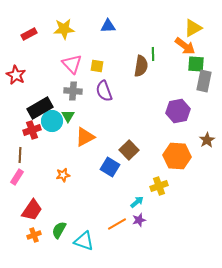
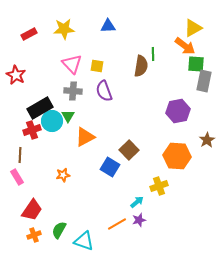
pink rectangle: rotated 63 degrees counterclockwise
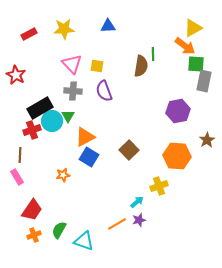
blue square: moved 21 px left, 10 px up
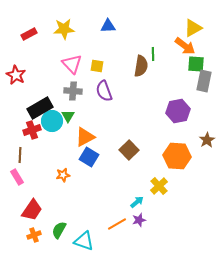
yellow cross: rotated 24 degrees counterclockwise
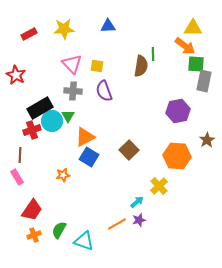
yellow triangle: rotated 30 degrees clockwise
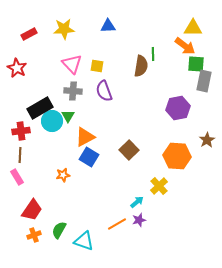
red star: moved 1 px right, 7 px up
purple hexagon: moved 3 px up
red cross: moved 11 px left, 1 px down; rotated 12 degrees clockwise
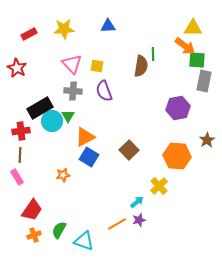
green square: moved 1 px right, 4 px up
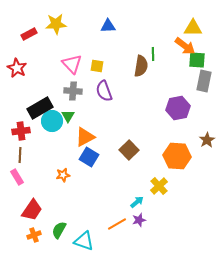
yellow star: moved 8 px left, 5 px up
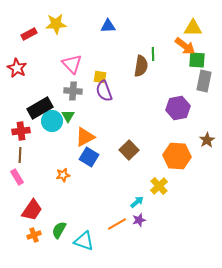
yellow square: moved 3 px right, 11 px down
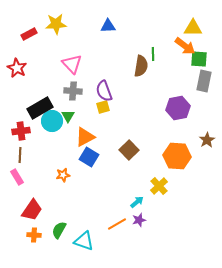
green square: moved 2 px right, 1 px up
yellow square: moved 3 px right, 30 px down; rotated 24 degrees counterclockwise
orange cross: rotated 24 degrees clockwise
